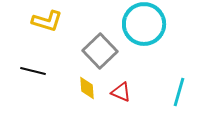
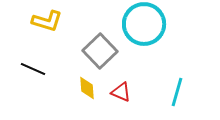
black line: moved 2 px up; rotated 10 degrees clockwise
cyan line: moved 2 px left
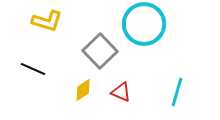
yellow diamond: moved 4 px left, 2 px down; rotated 60 degrees clockwise
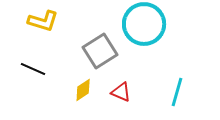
yellow L-shape: moved 4 px left
gray square: rotated 12 degrees clockwise
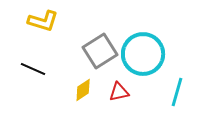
cyan circle: moved 1 px left, 30 px down
red triangle: moved 2 px left; rotated 35 degrees counterclockwise
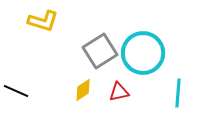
cyan circle: moved 1 px up
black line: moved 17 px left, 22 px down
cyan line: moved 1 px right, 1 px down; rotated 12 degrees counterclockwise
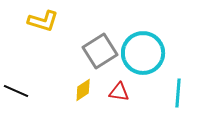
red triangle: rotated 20 degrees clockwise
